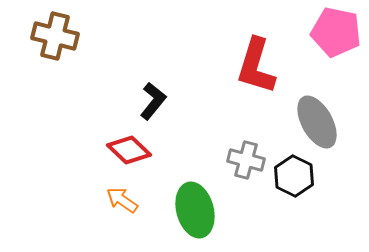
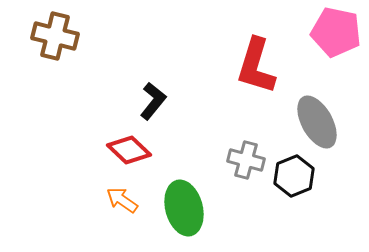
black hexagon: rotated 12 degrees clockwise
green ellipse: moved 11 px left, 2 px up
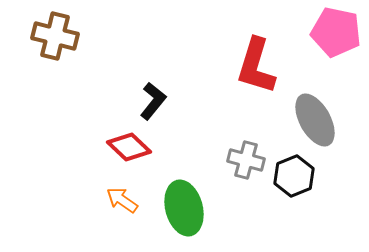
gray ellipse: moved 2 px left, 2 px up
red diamond: moved 3 px up
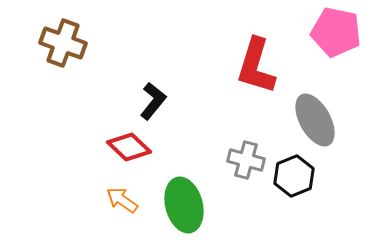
brown cross: moved 8 px right, 7 px down; rotated 6 degrees clockwise
green ellipse: moved 3 px up
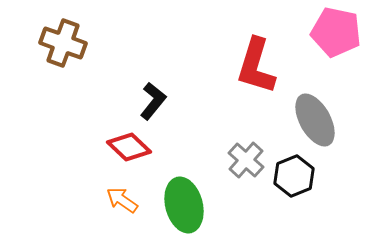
gray cross: rotated 27 degrees clockwise
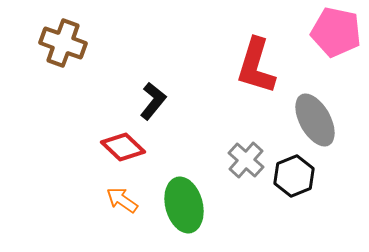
red diamond: moved 6 px left
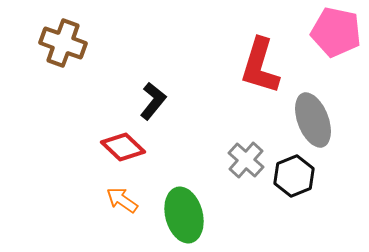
red L-shape: moved 4 px right
gray ellipse: moved 2 px left; rotated 8 degrees clockwise
green ellipse: moved 10 px down
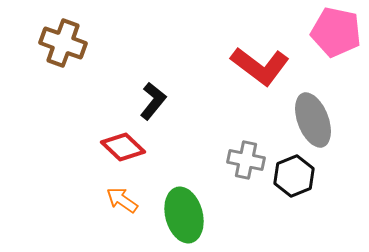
red L-shape: rotated 70 degrees counterclockwise
gray cross: rotated 30 degrees counterclockwise
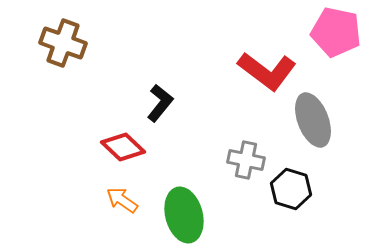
red L-shape: moved 7 px right, 5 px down
black L-shape: moved 7 px right, 2 px down
black hexagon: moved 3 px left, 13 px down; rotated 21 degrees counterclockwise
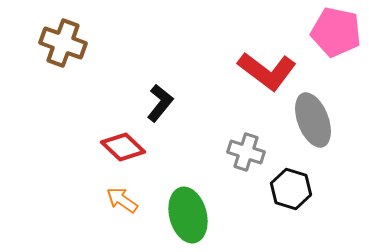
gray cross: moved 8 px up; rotated 6 degrees clockwise
green ellipse: moved 4 px right
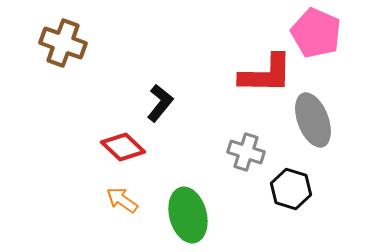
pink pentagon: moved 20 px left, 1 px down; rotated 12 degrees clockwise
red L-shape: moved 1 px left, 3 px down; rotated 36 degrees counterclockwise
